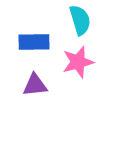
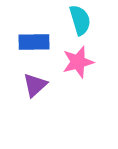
purple triangle: rotated 36 degrees counterclockwise
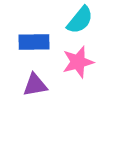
cyan semicircle: rotated 56 degrees clockwise
purple triangle: rotated 32 degrees clockwise
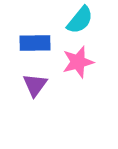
blue rectangle: moved 1 px right, 1 px down
purple triangle: rotated 44 degrees counterclockwise
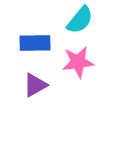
pink star: rotated 8 degrees clockwise
purple triangle: rotated 24 degrees clockwise
